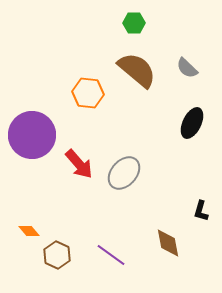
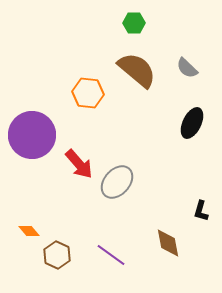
gray ellipse: moved 7 px left, 9 px down
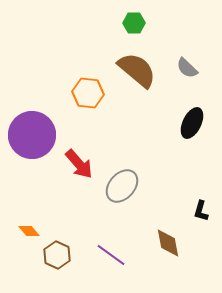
gray ellipse: moved 5 px right, 4 px down
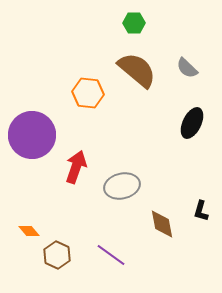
red arrow: moved 3 px left, 3 px down; rotated 120 degrees counterclockwise
gray ellipse: rotated 36 degrees clockwise
brown diamond: moved 6 px left, 19 px up
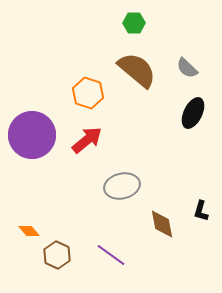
orange hexagon: rotated 12 degrees clockwise
black ellipse: moved 1 px right, 10 px up
red arrow: moved 11 px right, 27 px up; rotated 32 degrees clockwise
